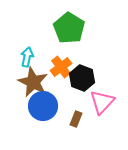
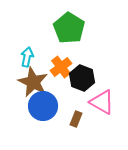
pink triangle: rotated 44 degrees counterclockwise
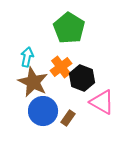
blue circle: moved 5 px down
brown rectangle: moved 8 px left, 1 px up; rotated 14 degrees clockwise
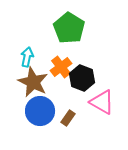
blue circle: moved 3 px left
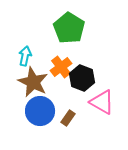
cyan arrow: moved 2 px left, 1 px up
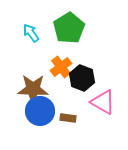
green pentagon: rotated 8 degrees clockwise
cyan arrow: moved 6 px right, 23 px up; rotated 48 degrees counterclockwise
brown star: moved 7 px down; rotated 24 degrees counterclockwise
pink triangle: moved 1 px right
brown rectangle: rotated 63 degrees clockwise
